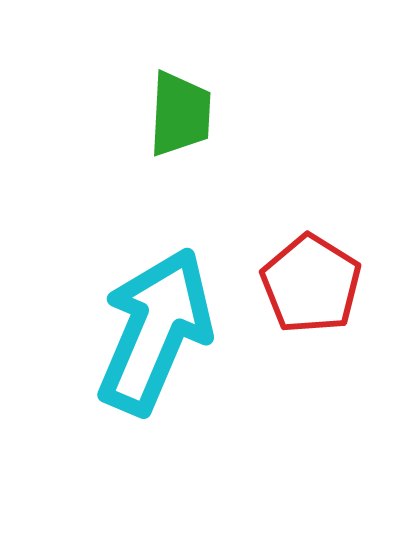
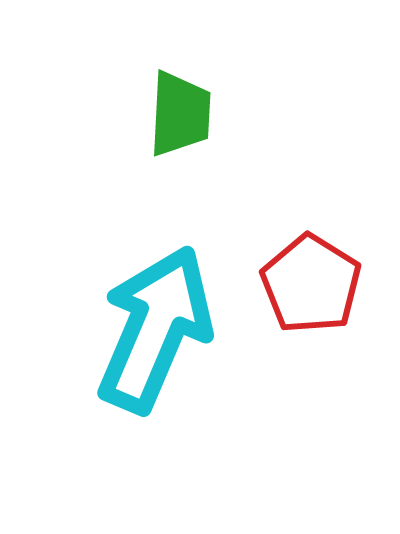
cyan arrow: moved 2 px up
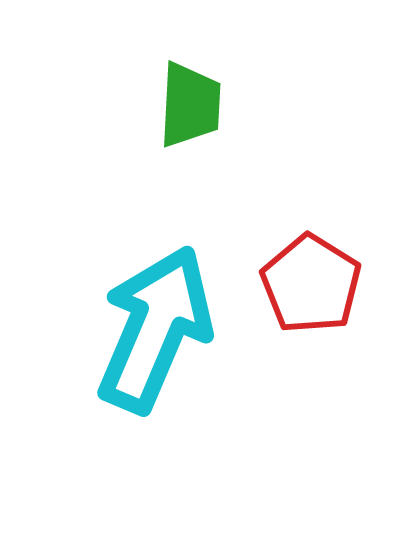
green trapezoid: moved 10 px right, 9 px up
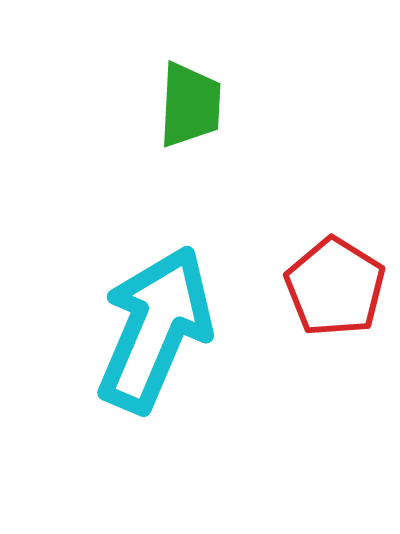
red pentagon: moved 24 px right, 3 px down
